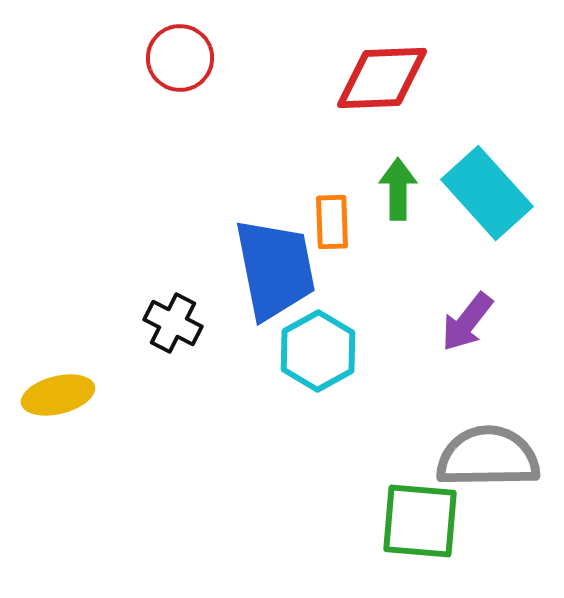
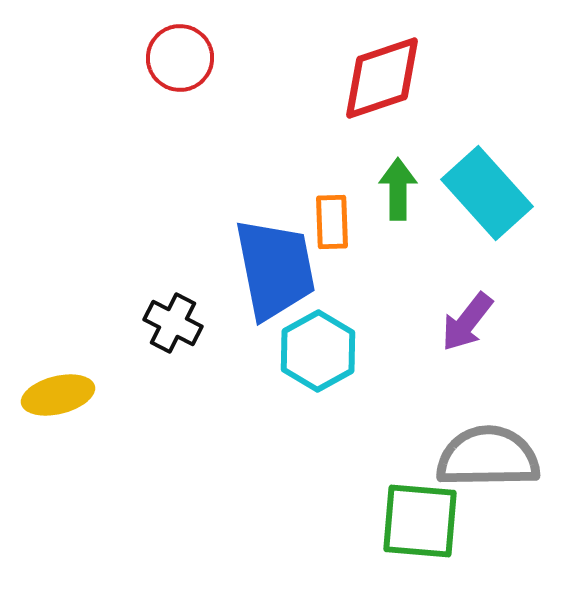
red diamond: rotated 16 degrees counterclockwise
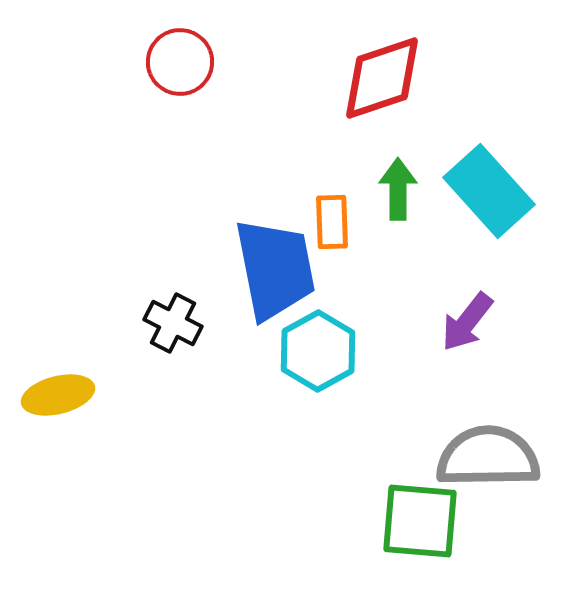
red circle: moved 4 px down
cyan rectangle: moved 2 px right, 2 px up
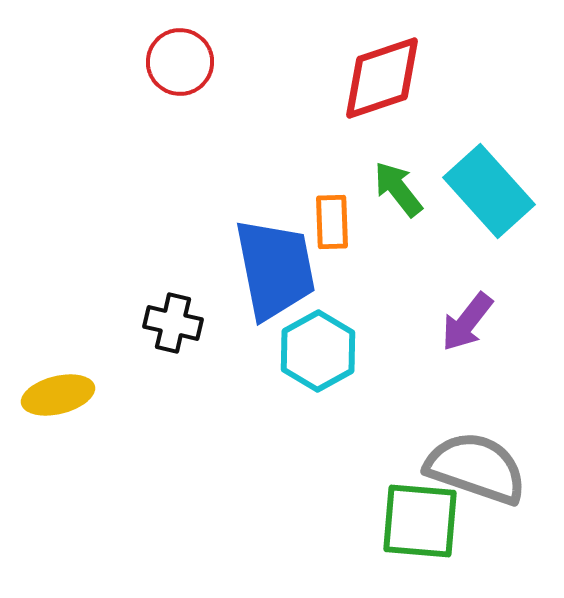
green arrow: rotated 38 degrees counterclockwise
black cross: rotated 14 degrees counterclockwise
gray semicircle: moved 12 px left, 11 px down; rotated 20 degrees clockwise
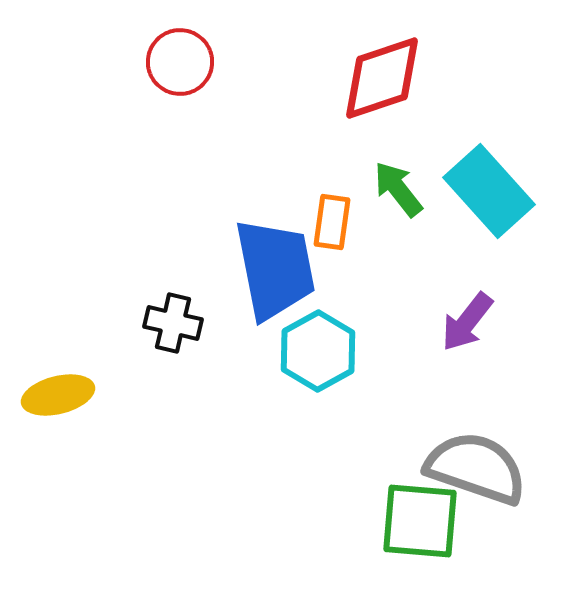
orange rectangle: rotated 10 degrees clockwise
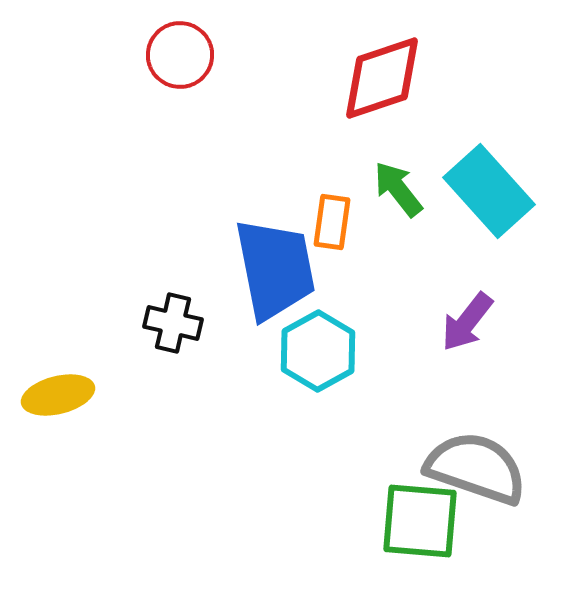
red circle: moved 7 px up
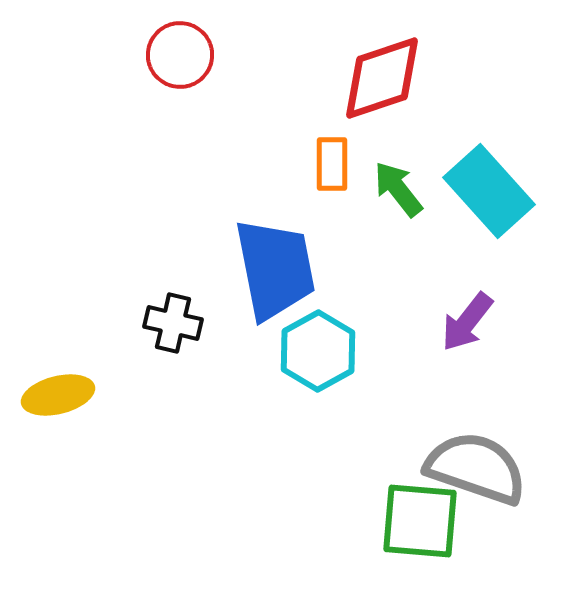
orange rectangle: moved 58 px up; rotated 8 degrees counterclockwise
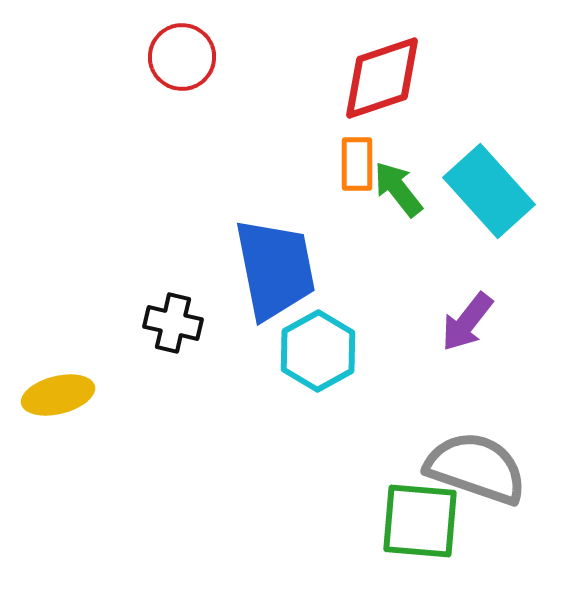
red circle: moved 2 px right, 2 px down
orange rectangle: moved 25 px right
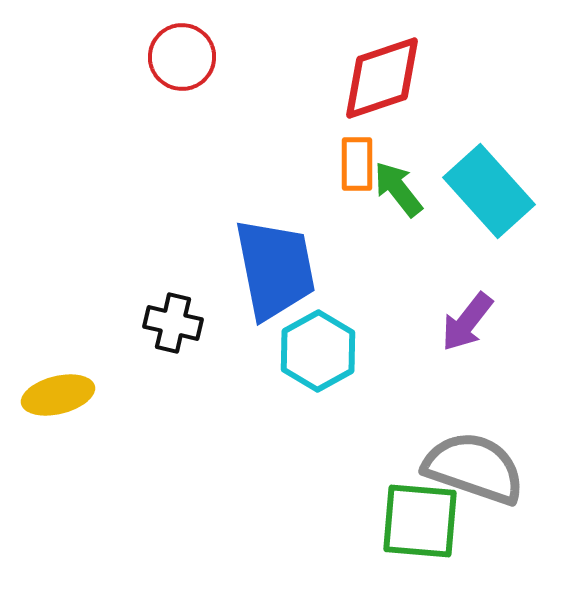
gray semicircle: moved 2 px left
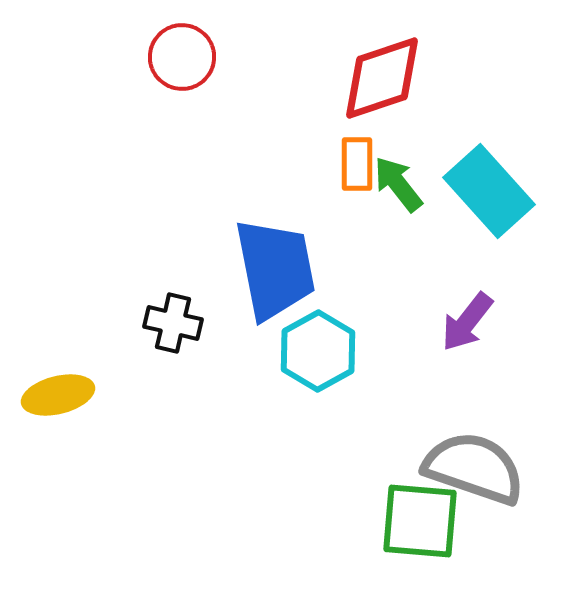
green arrow: moved 5 px up
